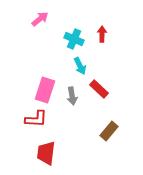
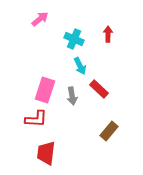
red arrow: moved 6 px right
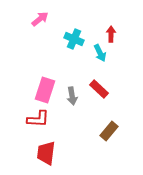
red arrow: moved 3 px right
cyan arrow: moved 20 px right, 13 px up
red L-shape: moved 2 px right
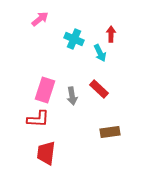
brown rectangle: moved 1 px right, 1 px down; rotated 42 degrees clockwise
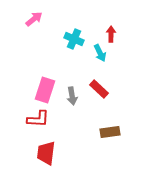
pink arrow: moved 6 px left
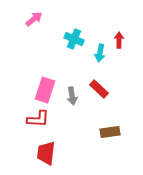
red arrow: moved 8 px right, 6 px down
cyan arrow: rotated 36 degrees clockwise
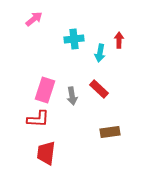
cyan cross: rotated 30 degrees counterclockwise
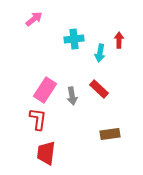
pink rectangle: rotated 15 degrees clockwise
red L-shape: rotated 85 degrees counterclockwise
brown rectangle: moved 2 px down
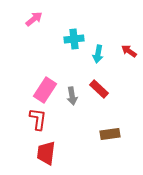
red arrow: moved 10 px right, 11 px down; rotated 56 degrees counterclockwise
cyan arrow: moved 2 px left, 1 px down
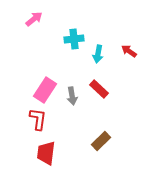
brown rectangle: moved 9 px left, 7 px down; rotated 36 degrees counterclockwise
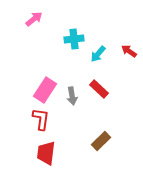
cyan arrow: rotated 30 degrees clockwise
red L-shape: moved 3 px right
